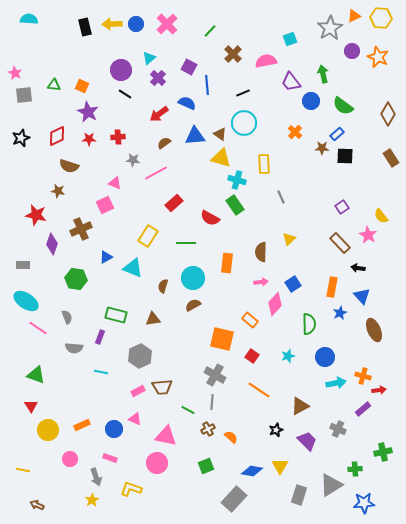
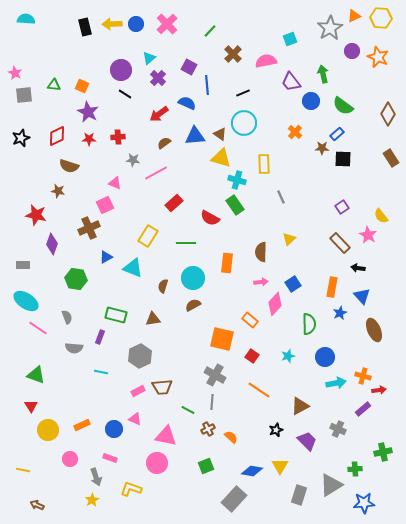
cyan semicircle at (29, 19): moved 3 px left
black square at (345, 156): moved 2 px left, 3 px down
brown cross at (81, 229): moved 8 px right, 1 px up
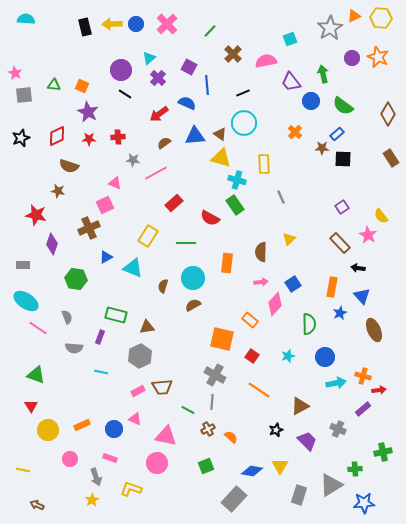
purple circle at (352, 51): moved 7 px down
brown triangle at (153, 319): moved 6 px left, 8 px down
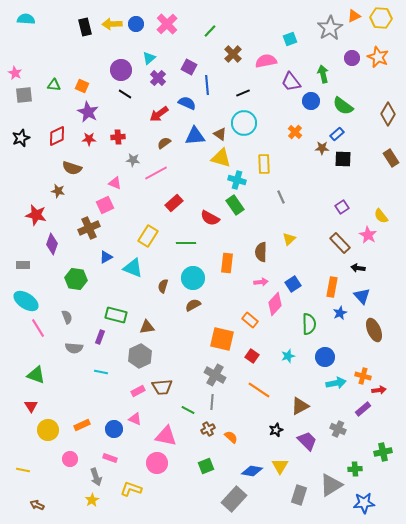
brown semicircle at (69, 166): moved 3 px right, 2 px down
pink line at (38, 328): rotated 24 degrees clockwise
